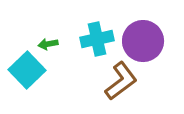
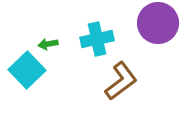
purple circle: moved 15 px right, 18 px up
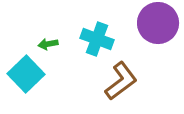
cyan cross: rotated 32 degrees clockwise
cyan square: moved 1 px left, 4 px down
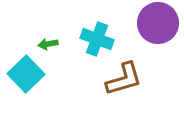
brown L-shape: moved 3 px right, 2 px up; rotated 21 degrees clockwise
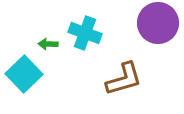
cyan cross: moved 12 px left, 6 px up
green arrow: rotated 12 degrees clockwise
cyan square: moved 2 px left
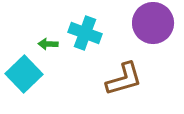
purple circle: moved 5 px left
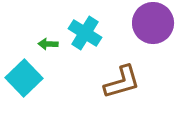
cyan cross: rotated 12 degrees clockwise
cyan square: moved 4 px down
brown L-shape: moved 2 px left, 3 px down
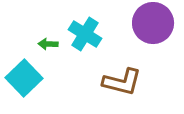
cyan cross: moved 1 px down
brown L-shape: rotated 30 degrees clockwise
